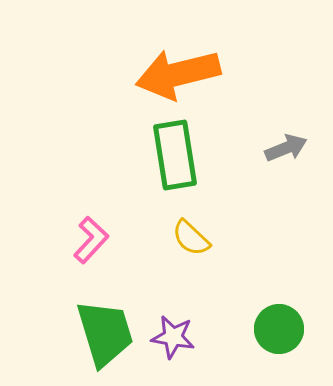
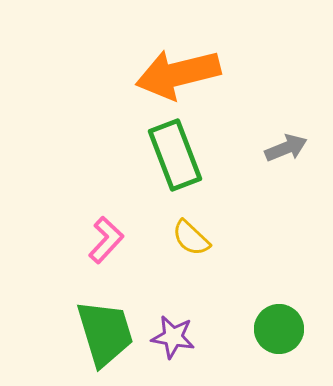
green rectangle: rotated 12 degrees counterclockwise
pink L-shape: moved 15 px right
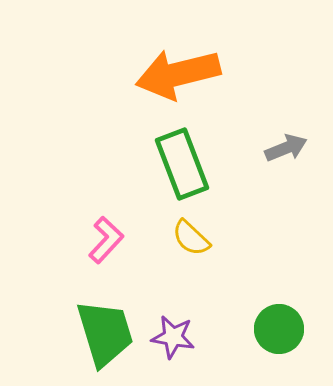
green rectangle: moved 7 px right, 9 px down
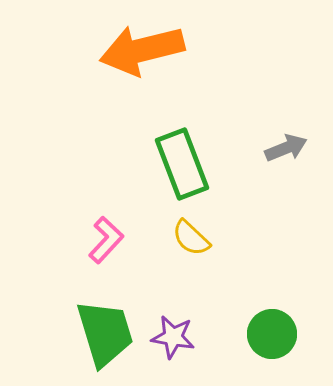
orange arrow: moved 36 px left, 24 px up
green circle: moved 7 px left, 5 px down
